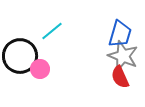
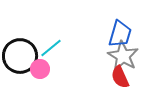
cyan line: moved 1 px left, 17 px down
gray star: rotated 8 degrees clockwise
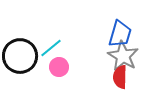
pink circle: moved 19 px right, 2 px up
red semicircle: rotated 25 degrees clockwise
